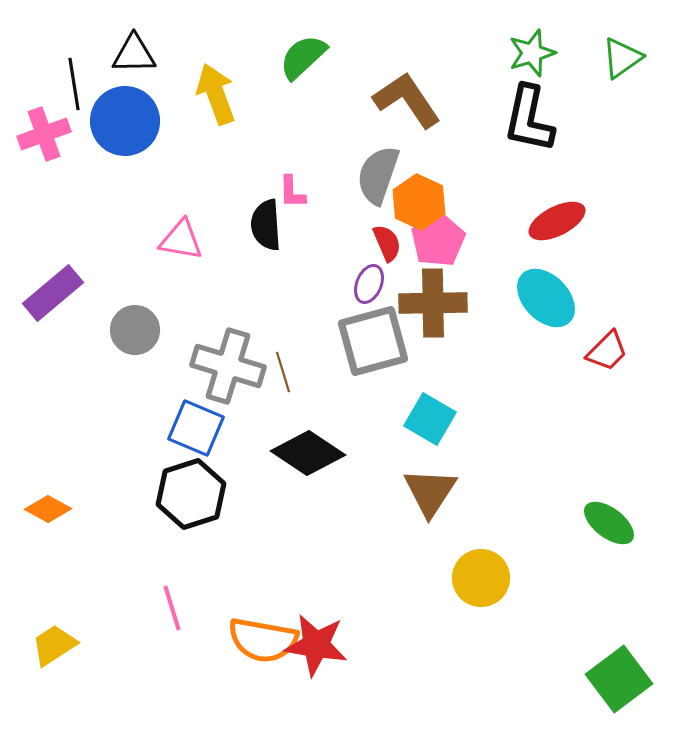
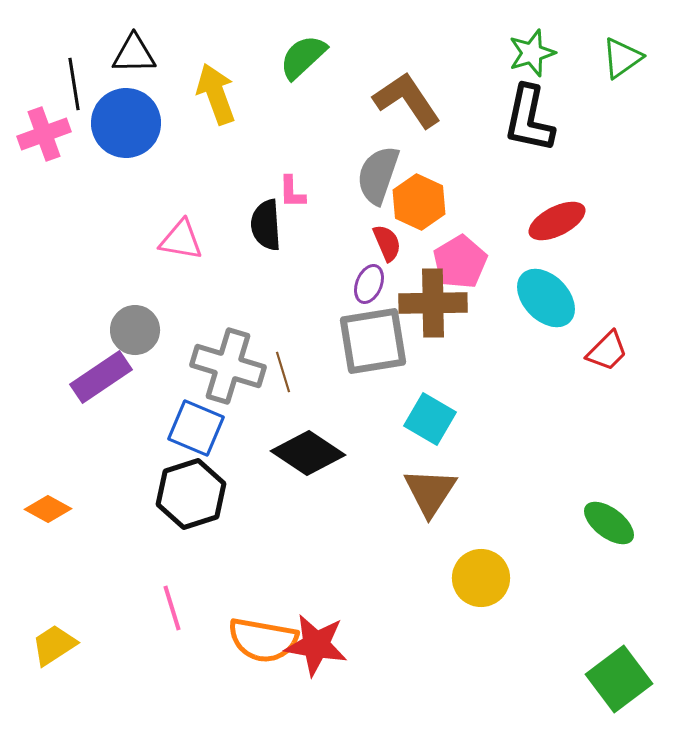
blue circle: moved 1 px right, 2 px down
pink pentagon: moved 22 px right, 22 px down
purple rectangle: moved 48 px right, 84 px down; rotated 6 degrees clockwise
gray square: rotated 6 degrees clockwise
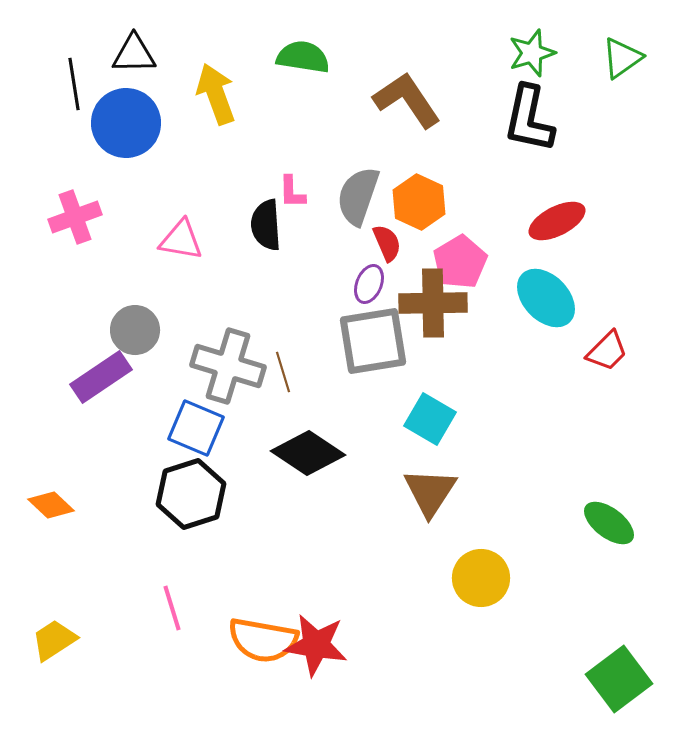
green semicircle: rotated 52 degrees clockwise
pink cross: moved 31 px right, 83 px down
gray semicircle: moved 20 px left, 21 px down
orange diamond: moved 3 px right, 4 px up; rotated 15 degrees clockwise
yellow trapezoid: moved 5 px up
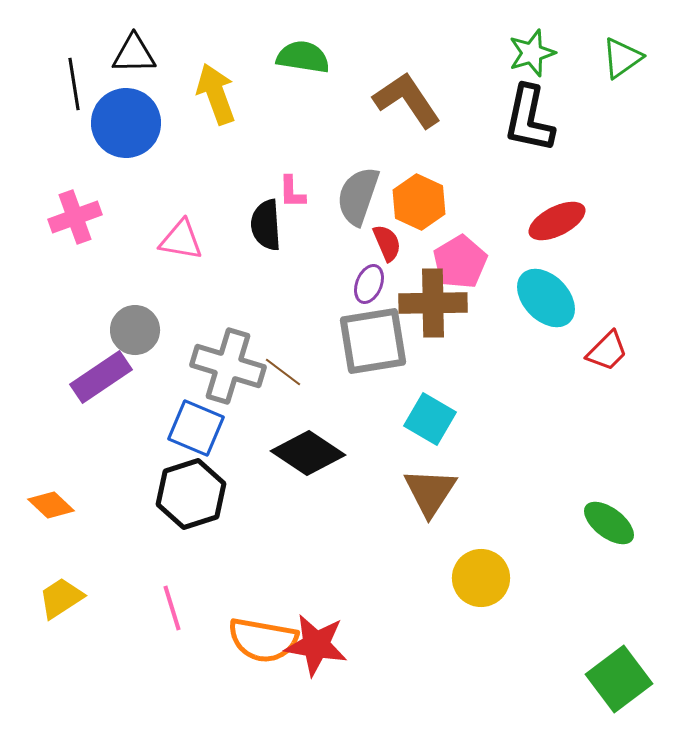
brown line: rotated 36 degrees counterclockwise
yellow trapezoid: moved 7 px right, 42 px up
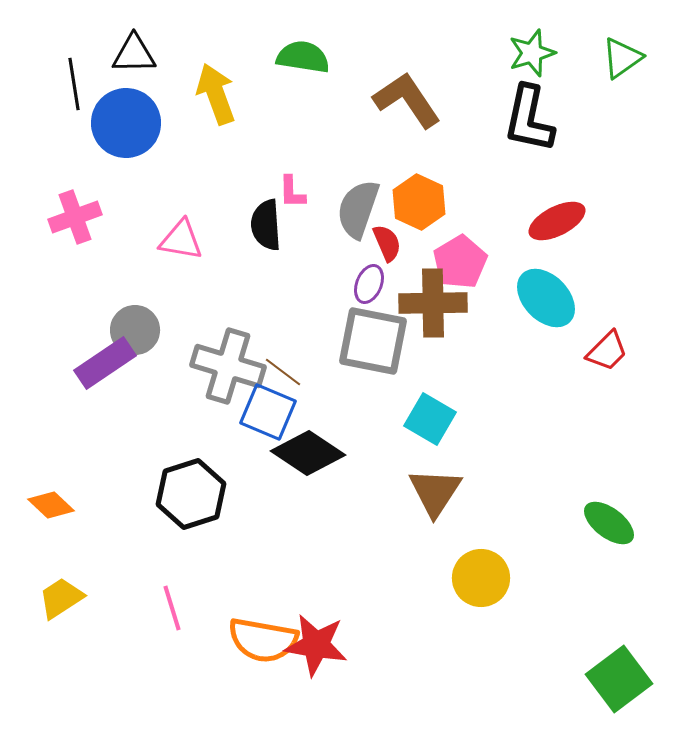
gray semicircle: moved 13 px down
gray square: rotated 20 degrees clockwise
purple rectangle: moved 4 px right, 14 px up
blue square: moved 72 px right, 16 px up
brown triangle: moved 5 px right
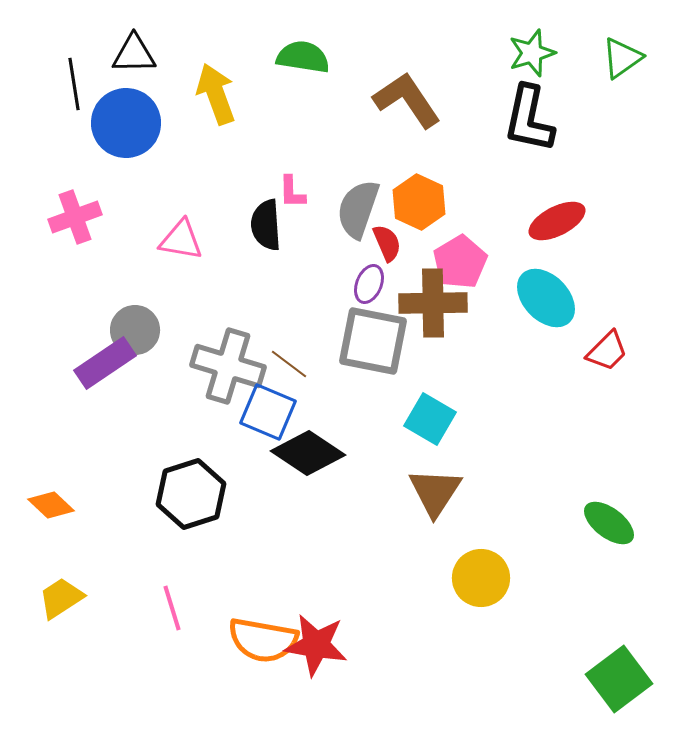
brown line: moved 6 px right, 8 px up
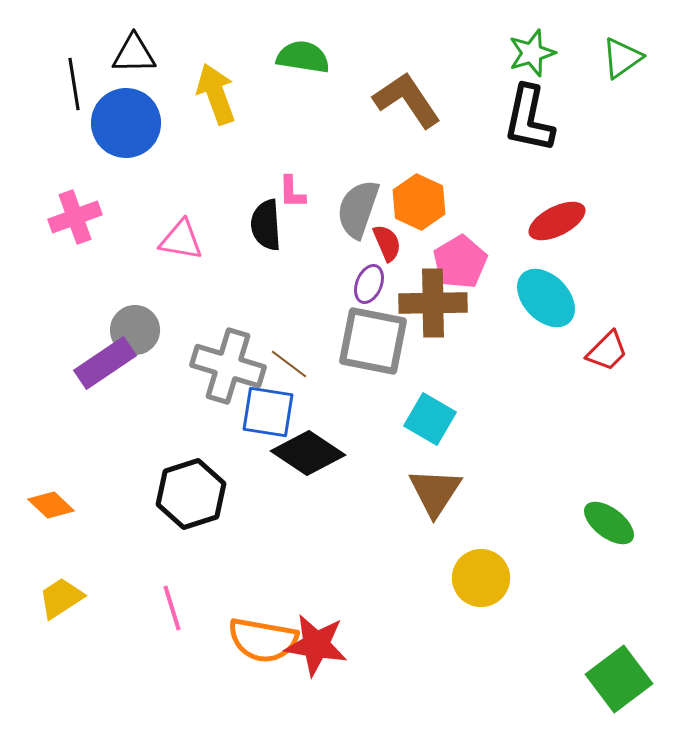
blue square: rotated 14 degrees counterclockwise
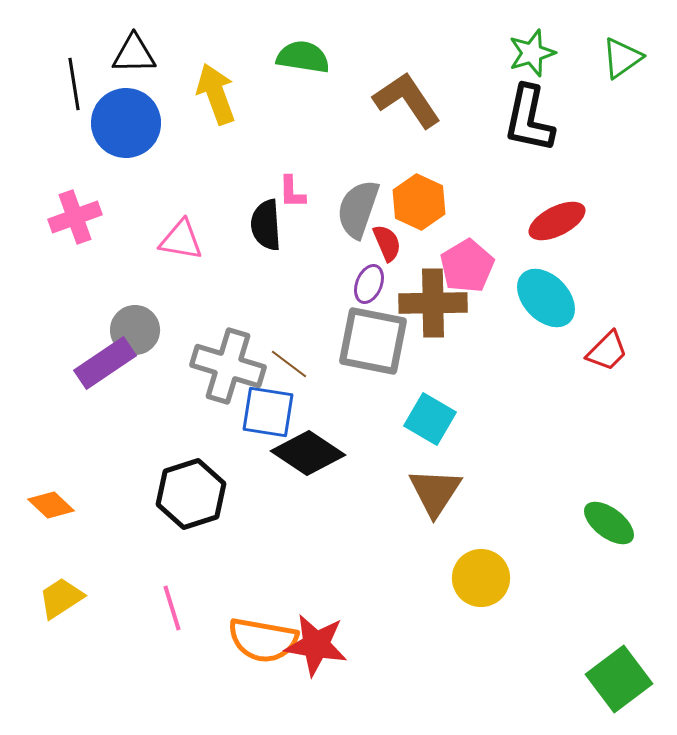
pink pentagon: moved 7 px right, 4 px down
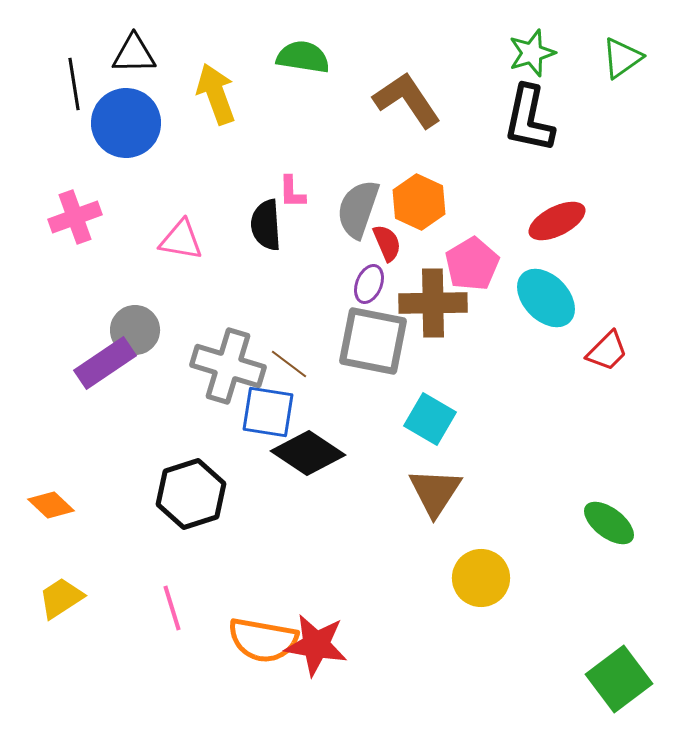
pink pentagon: moved 5 px right, 2 px up
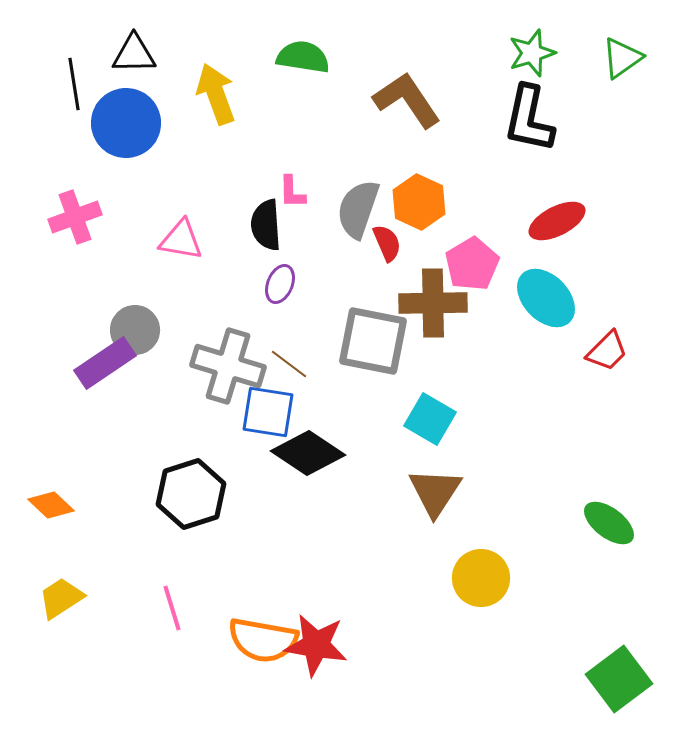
purple ellipse: moved 89 px left
